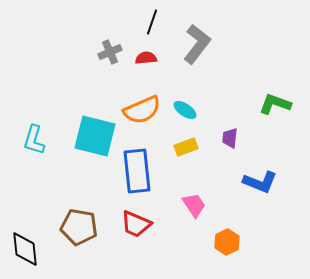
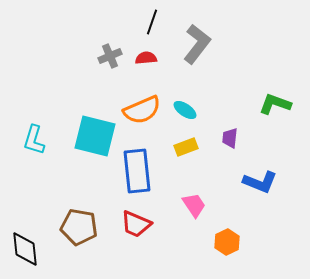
gray cross: moved 4 px down
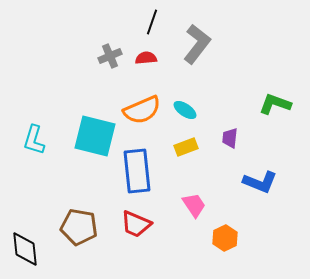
orange hexagon: moved 2 px left, 4 px up
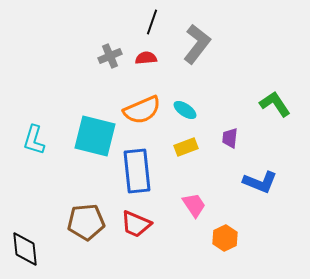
green L-shape: rotated 36 degrees clockwise
brown pentagon: moved 7 px right, 5 px up; rotated 15 degrees counterclockwise
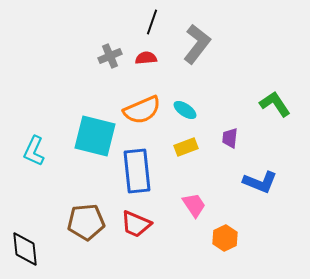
cyan L-shape: moved 11 px down; rotated 8 degrees clockwise
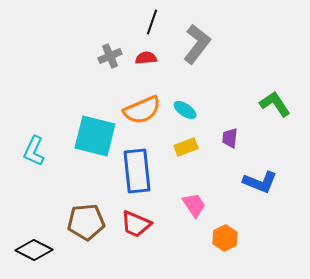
black diamond: moved 9 px right, 1 px down; rotated 57 degrees counterclockwise
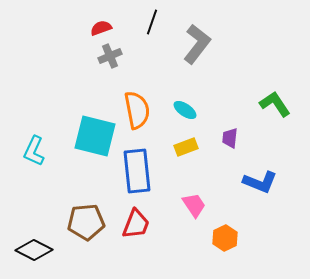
red semicircle: moved 45 px left, 30 px up; rotated 15 degrees counterclockwise
orange semicircle: moved 5 px left; rotated 78 degrees counterclockwise
red trapezoid: rotated 92 degrees counterclockwise
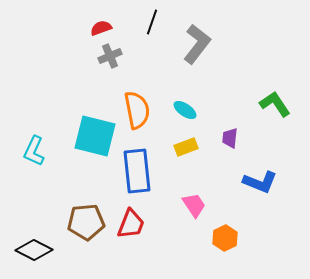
red trapezoid: moved 5 px left
